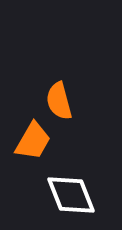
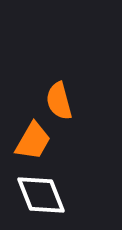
white diamond: moved 30 px left
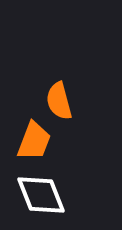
orange trapezoid: moved 1 px right; rotated 9 degrees counterclockwise
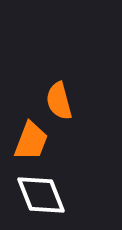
orange trapezoid: moved 3 px left
